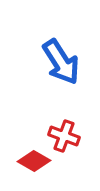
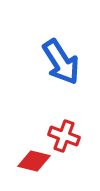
red diamond: rotated 16 degrees counterclockwise
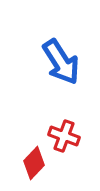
red diamond: moved 2 px down; rotated 60 degrees counterclockwise
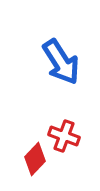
red diamond: moved 1 px right, 4 px up
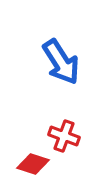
red diamond: moved 2 px left, 5 px down; rotated 64 degrees clockwise
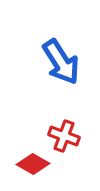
red diamond: rotated 12 degrees clockwise
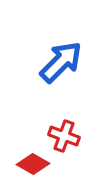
blue arrow: rotated 102 degrees counterclockwise
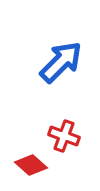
red diamond: moved 2 px left, 1 px down; rotated 12 degrees clockwise
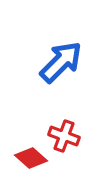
red diamond: moved 7 px up
